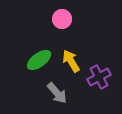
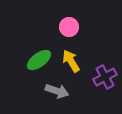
pink circle: moved 7 px right, 8 px down
purple cross: moved 6 px right
gray arrow: moved 2 px up; rotated 30 degrees counterclockwise
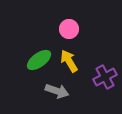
pink circle: moved 2 px down
yellow arrow: moved 2 px left
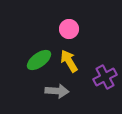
gray arrow: rotated 15 degrees counterclockwise
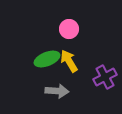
green ellipse: moved 8 px right, 1 px up; rotated 15 degrees clockwise
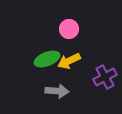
yellow arrow: rotated 85 degrees counterclockwise
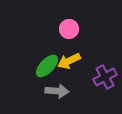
green ellipse: moved 7 px down; rotated 25 degrees counterclockwise
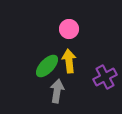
yellow arrow: rotated 110 degrees clockwise
gray arrow: rotated 85 degrees counterclockwise
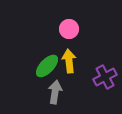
gray arrow: moved 2 px left, 1 px down
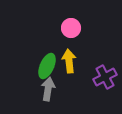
pink circle: moved 2 px right, 1 px up
green ellipse: rotated 20 degrees counterclockwise
gray arrow: moved 7 px left, 3 px up
